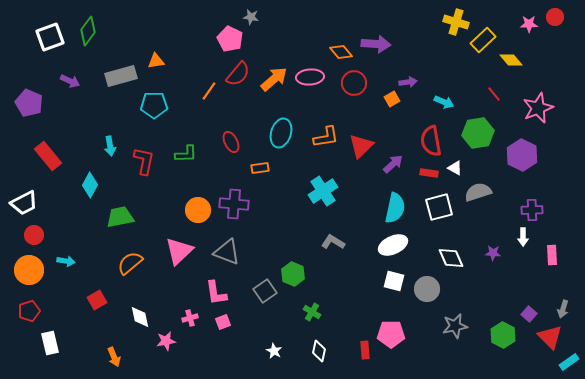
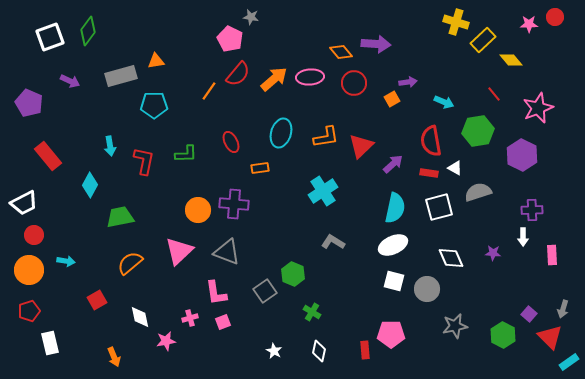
green hexagon at (478, 133): moved 2 px up
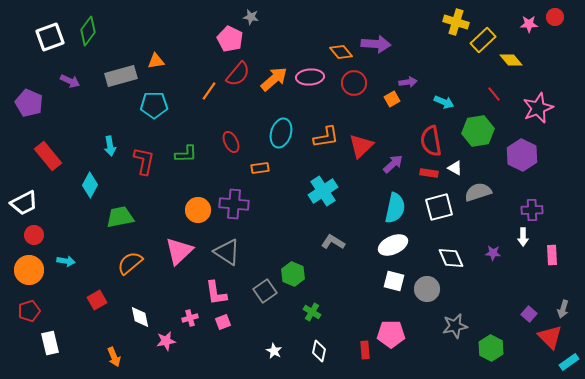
gray triangle at (227, 252): rotated 12 degrees clockwise
green hexagon at (503, 335): moved 12 px left, 13 px down
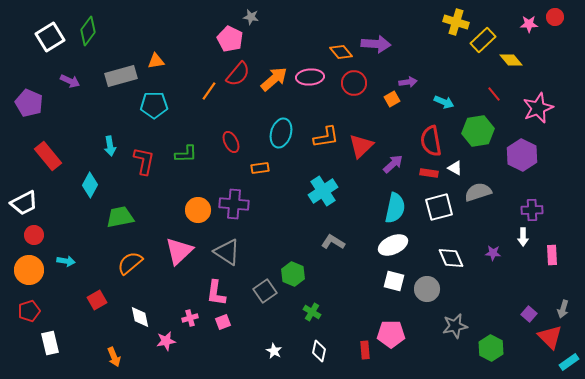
white square at (50, 37): rotated 12 degrees counterclockwise
pink L-shape at (216, 293): rotated 16 degrees clockwise
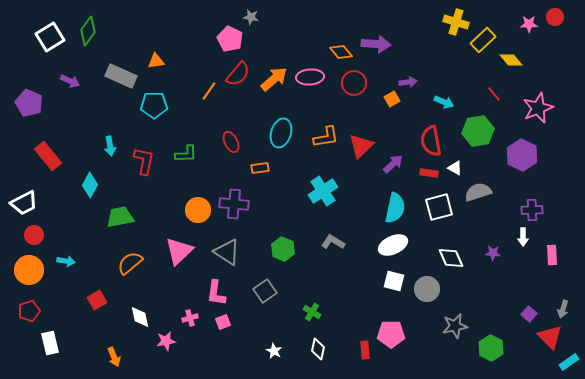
gray rectangle at (121, 76): rotated 40 degrees clockwise
green hexagon at (293, 274): moved 10 px left, 25 px up
white diamond at (319, 351): moved 1 px left, 2 px up
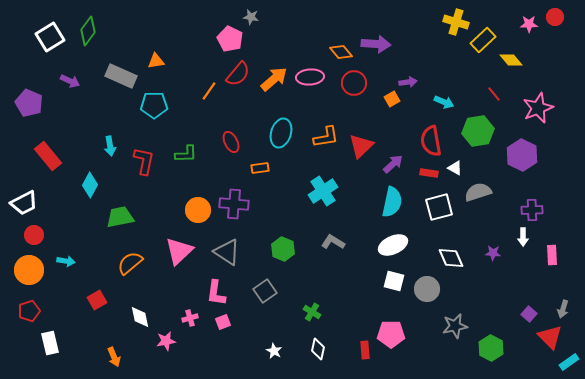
cyan semicircle at (395, 208): moved 3 px left, 6 px up
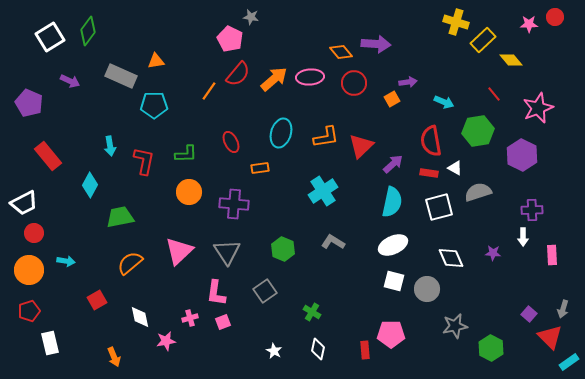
orange circle at (198, 210): moved 9 px left, 18 px up
red circle at (34, 235): moved 2 px up
gray triangle at (227, 252): rotated 24 degrees clockwise
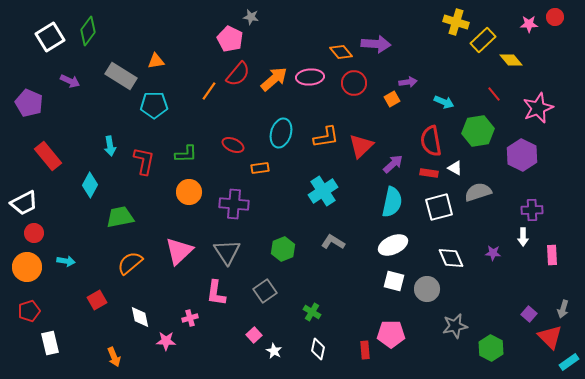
gray rectangle at (121, 76): rotated 8 degrees clockwise
red ellipse at (231, 142): moved 2 px right, 3 px down; rotated 40 degrees counterclockwise
green hexagon at (283, 249): rotated 15 degrees clockwise
orange circle at (29, 270): moved 2 px left, 3 px up
pink square at (223, 322): moved 31 px right, 13 px down; rotated 21 degrees counterclockwise
pink star at (166, 341): rotated 12 degrees clockwise
